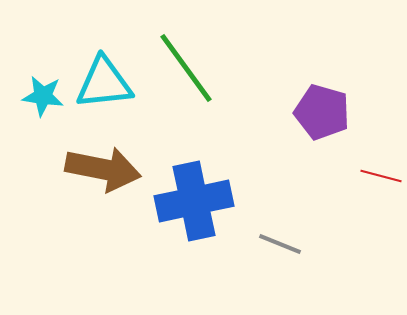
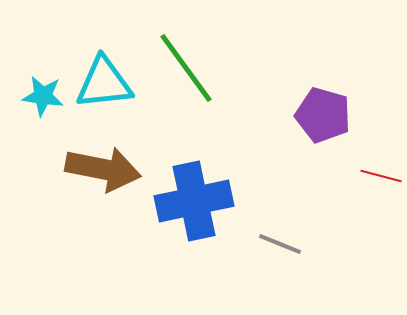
purple pentagon: moved 1 px right, 3 px down
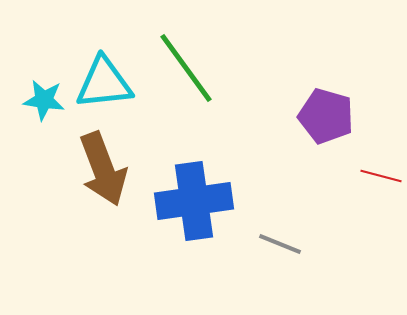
cyan star: moved 1 px right, 4 px down
purple pentagon: moved 3 px right, 1 px down
brown arrow: rotated 58 degrees clockwise
blue cross: rotated 4 degrees clockwise
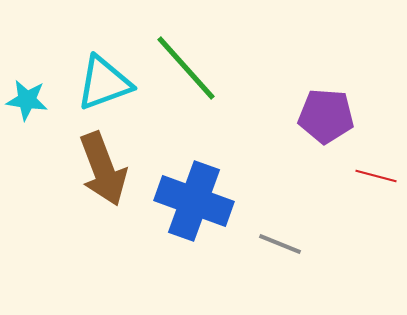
green line: rotated 6 degrees counterclockwise
cyan triangle: rotated 14 degrees counterclockwise
cyan star: moved 17 px left
purple pentagon: rotated 12 degrees counterclockwise
red line: moved 5 px left
blue cross: rotated 28 degrees clockwise
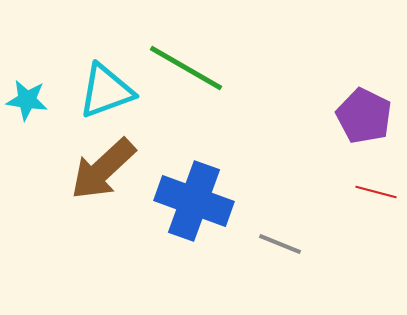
green line: rotated 18 degrees counterclockwise
cyan triangle: moved 2 px right, 8 px down
purple pentagon: moved 38 px right; rotated 22 degrees clockwise
brown arrow: rotated 68 degrees clockwise
red line: moved 16 px down
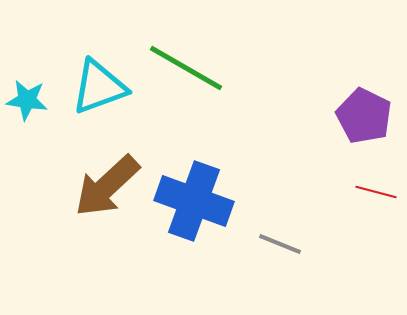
cyan triangle: moved 7 px left, 4 px up
brown arrow: moved 4 px right, 17 px down
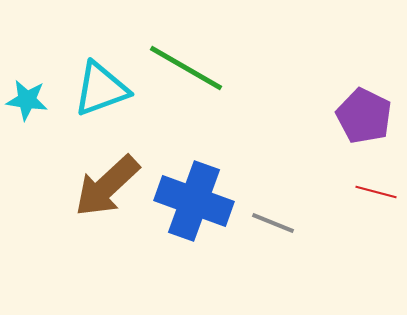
cyan triangle: moved 2 px right, 2 px down
gray line: moved 7 px left, 21 px up
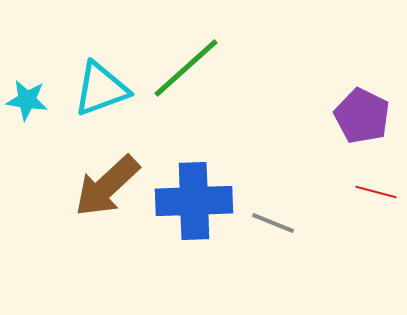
green line: rotated 72 degrees counterclockwise
purple pentagon: moved 2 px left
blue cross: rotated 22 degrees counterclockwise
